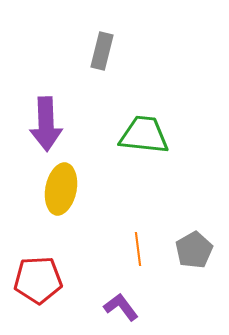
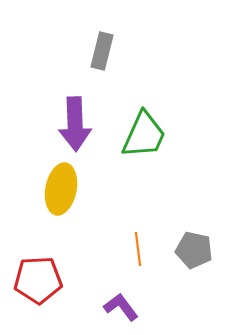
purple arrow: moved 29 px right
green trapezoid: rotated 108 degrees clockwise
gray pentagon: rotated 30 degrees counterclockwise
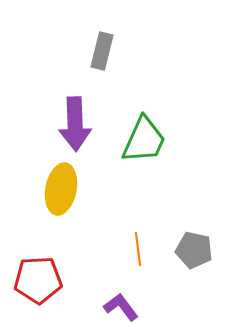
green trapezoid: moved 5 px down
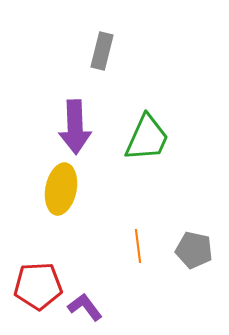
purple arrow: moved 3 px down
green trapezoid: moved 3 px right, 2 px up
orange line: moved 3 px up
red pentagon: moved 6 px down
purple L-shape: moved 36 px left
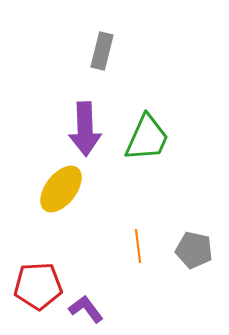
purple arrow: moved 10 px right, 2 px down
yellow ellipse: rotated 27 degrees clockwise
purple L-shape: moved 1 px right, 2 px down
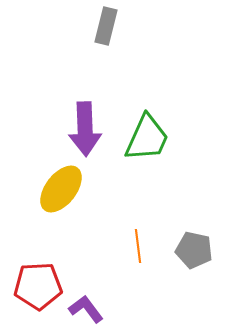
gray rectangle: moved 4 px right, 25 px up
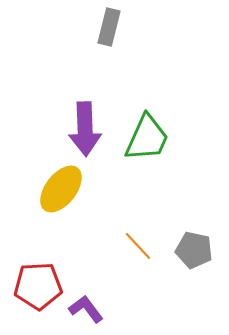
gray rectangle: moved 3 px right, 1 px down
orange line: rotated 36 degrees counterclockwise
